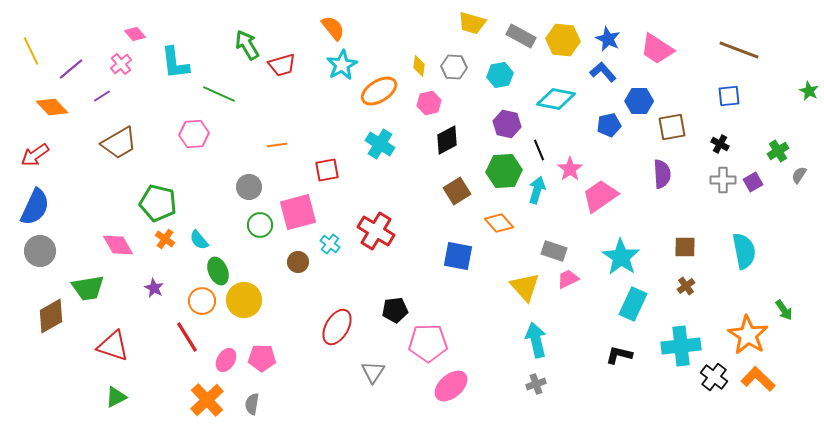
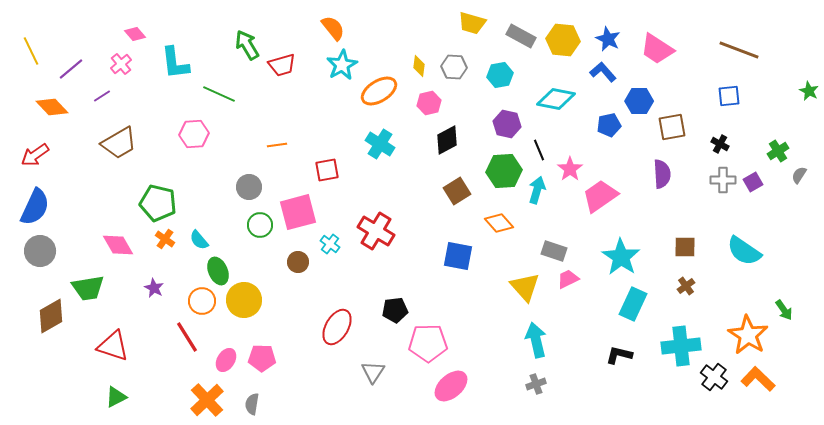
cyan semicircle at (744, 251): rotated 135 degrees clockwise
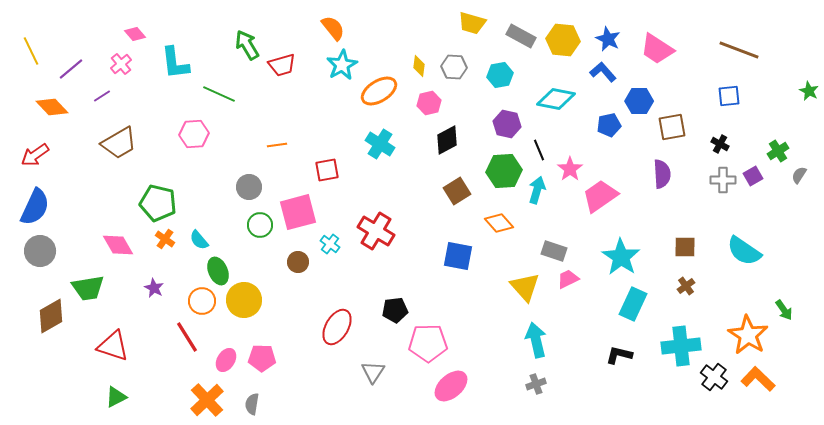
purple square at (753, 182): moved 6 px up
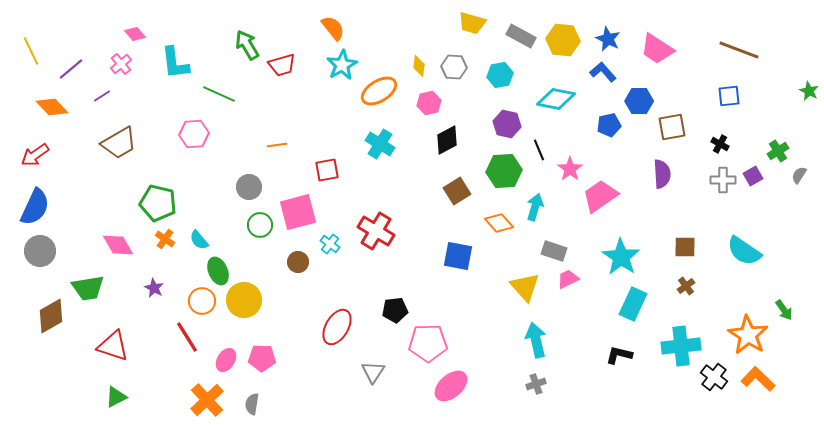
cyan arrow at (537, 190): moved 2 px left, 17 px down
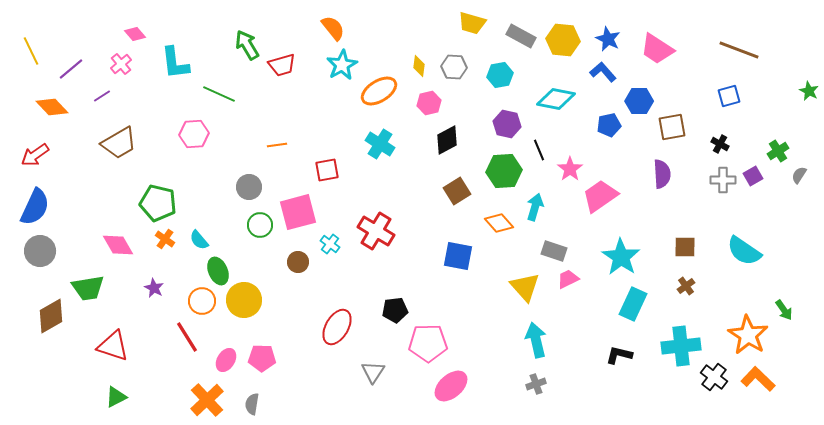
blue square at (729, 96): rotated 10 degrees counterclockwise
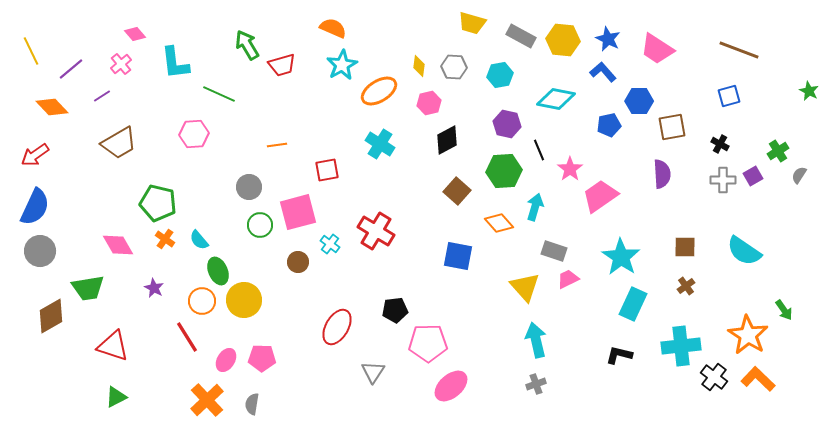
orange semicircle at (333, 28): rotated 28 degrees counterclockwise
brown square at (457, 191): rotated 16 degrees counterclockwise
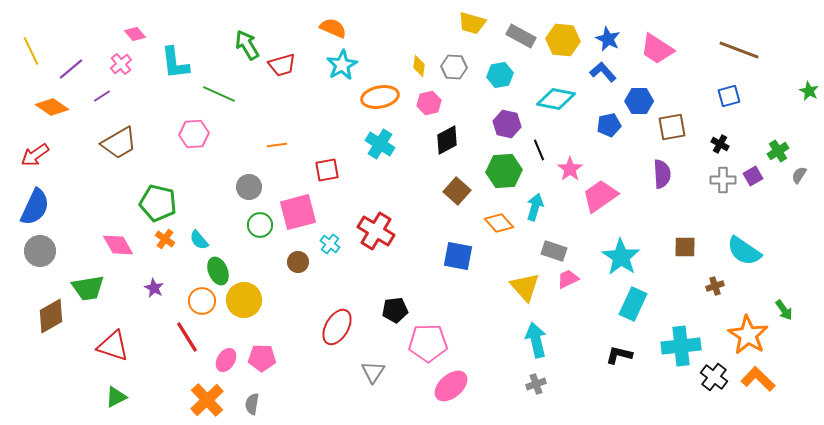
orange ellipse at (379, 91): moved 1 px right, 6 px down; rotated 21 degrees clockwise
orange diamond at (52, 107): rotated 12 degrees counterclockwise
brown cross at (686, 286): moved 29 px right; rotated 18 degrees clockwise
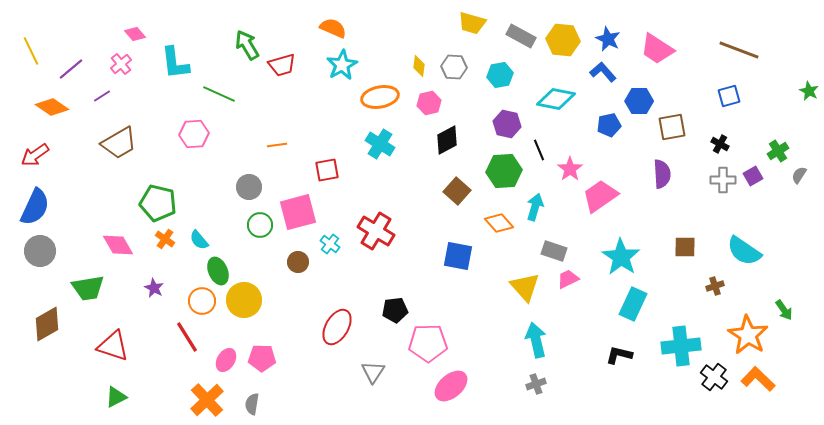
brown diamond at (51, 316): moved 4 px left, 8 px down
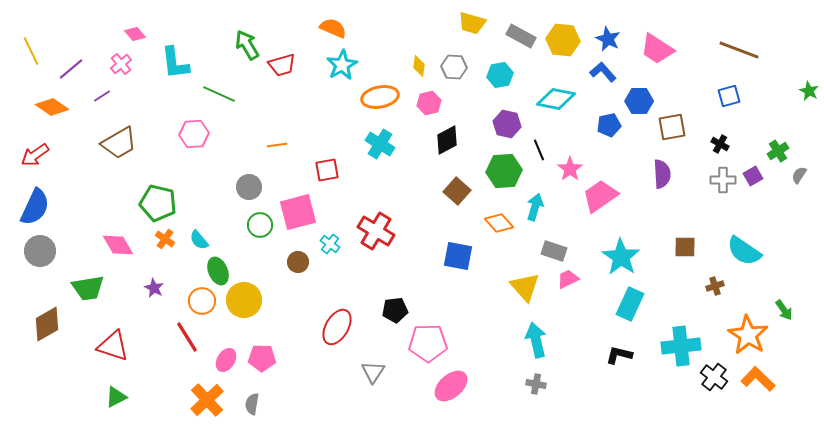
cyan rectangle at (633, 304): moved 3 px left
gray cross at (536, 384): rotated 30 degrees clockwise
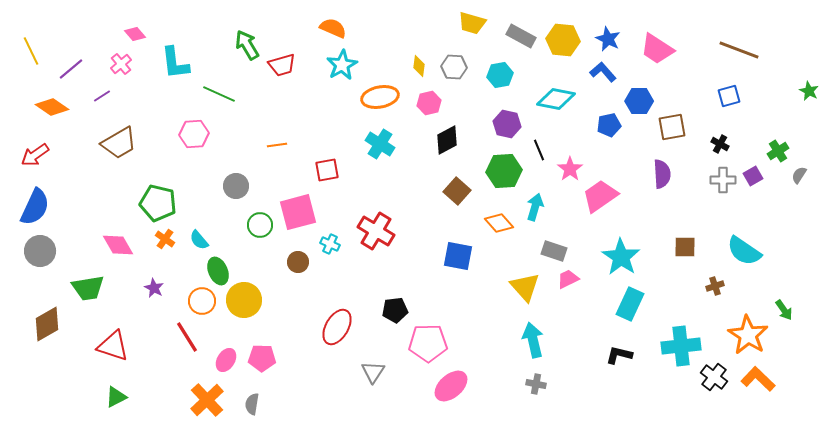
gray circle at (249, 187): moved 13 px left, 1 px up
cyan cross at (330, 244): rotated 12 degrees counterclockwise
cyan arrow at (536, 340): moved 3 px left
